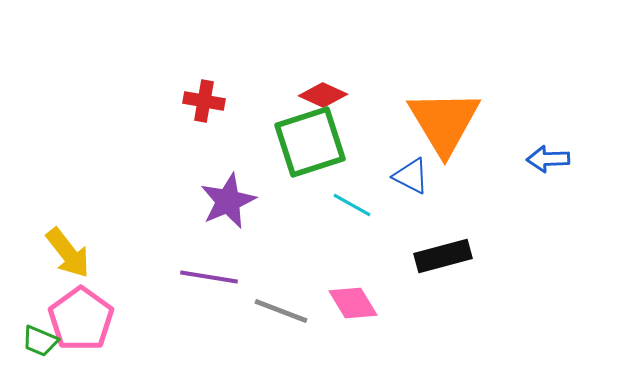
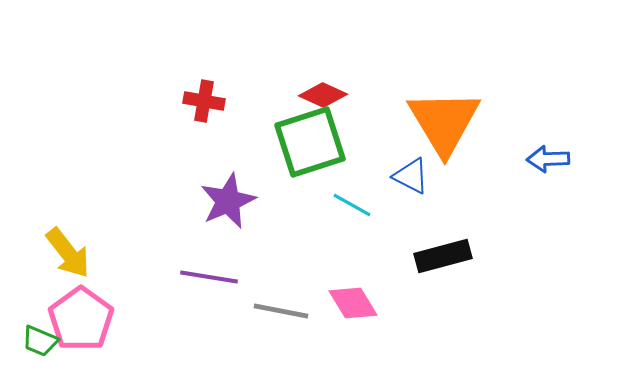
gray line: rotated 10 degrees counterclockwise
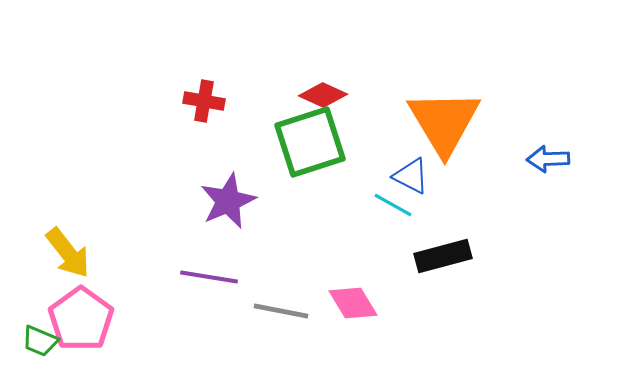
cyan line: moved 41 px right
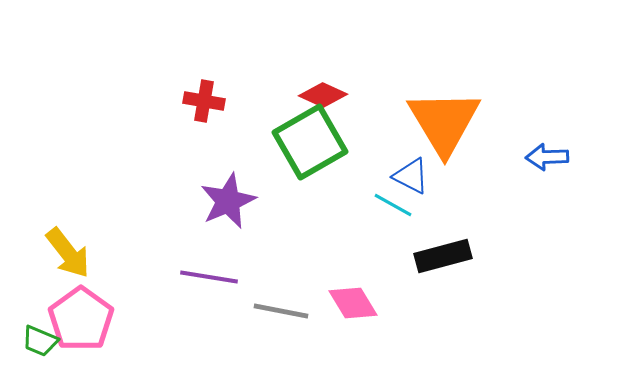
green square: rotated 12 degrees counterclockwise
blue arrow: moved 1 px left, 2 px up
